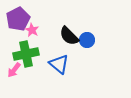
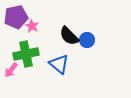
purple pentagon: moved 2 px left, 2 px up; rotated 15 degrees clockwise
pink star: moved 4 px up
pink arrow: moved 3 px left
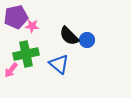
pink star: rotated 24 degrees counterclockwise
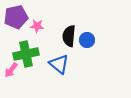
pink star: moved 5 px right
black semicircle: rotated 50 degrees clockwise
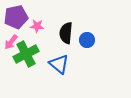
black semicircle: moved 3 px left, 3 px up
green cross: rotated 15 degrees counterclockwise
pink arrow: moved 28 px up
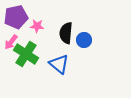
blue circle: moved 3 px left
green cross: rotated 30 degrees counterclockwise
